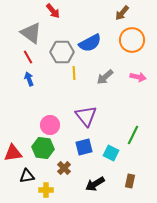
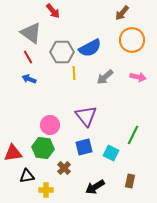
blue semicircle: moved 5 px down
blue arrow: rotated 48 degrees counterclockwise
black arrow: moved 3 px down
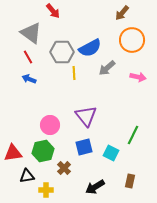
gray arrow: moved 2 px right, 9 px up
green hexagon: moved 3 px down; rotated 20 degrees counterclockwise
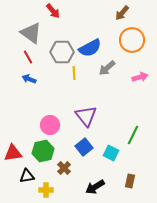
pink arrow: moved 2 px right; rotated 28 degrees counterclockwise
blue square: rotated 24 degrees counterclockwise
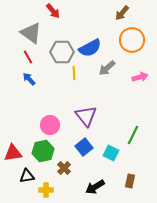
blue arrow: rotated 24 degrees clockwise
